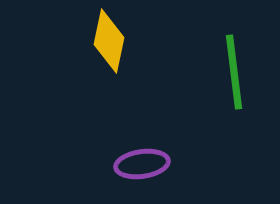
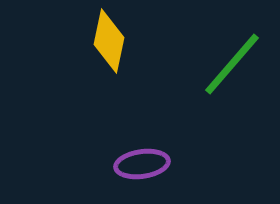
green line: moved 2 px left, 8 px up; rotated 48 degrees clockwise
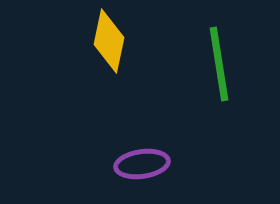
green line: moved 13 px left; rotated 50 degrees counterclockwise
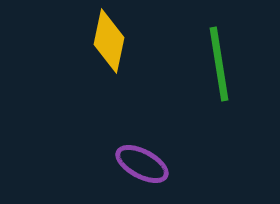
purple ellipse: rotated 36 degrees clockwise
